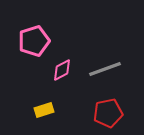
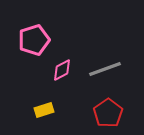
pink pentagon: moved 1 px up
red pentagon: rotated 24 degrees counterclockwise
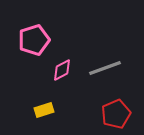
gray line: moved 1 px up
red pentagon: moved 8 px right, 1 px down; rotated 12 degrees clockwise
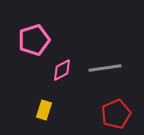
gray line: rotated 12 degrees clockwise
yellow rectangle: rotated 54 degrees counterclockwise
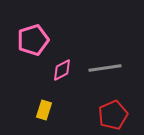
pink pentagon: moved 1 px left
red pentagon: moved 3 px left, 1 px down
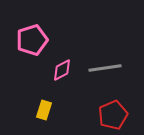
pink pentagon: moved 1 px left
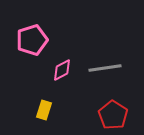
red pentagon: rotated 16 degrees counterclockwise
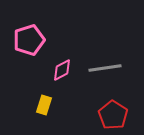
pink pentagon: moved 3 px left
yellow rectangle: moved 5 px up
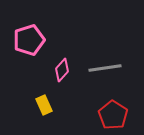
pink diamond: rotated 20 degrees counterclockwise
yellow rectangle: rotated 42 degrees counterclockwise
